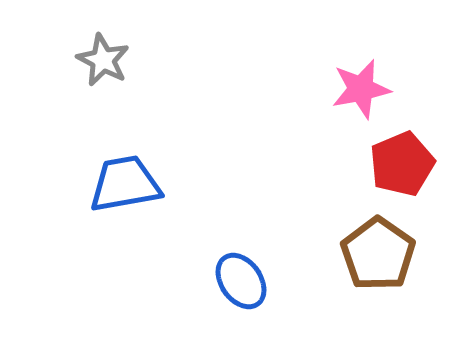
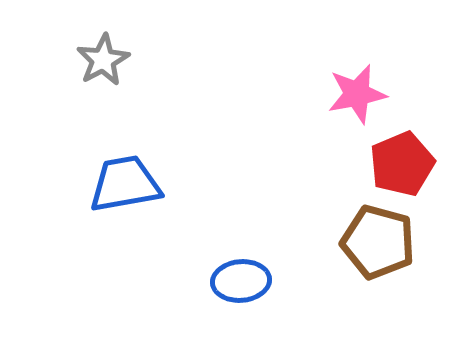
gray star: rotated 16 degrees clockwise
pink star: moved 4 px left, 5 px down
brown pentagon: moved 12 px up; rotated 20 degrees counterclockwise
blue ellipse: rotated 60 degrees counterclockwise
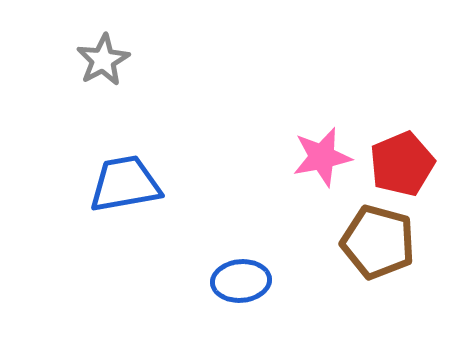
pink star: moved 35 px left, 63 px down
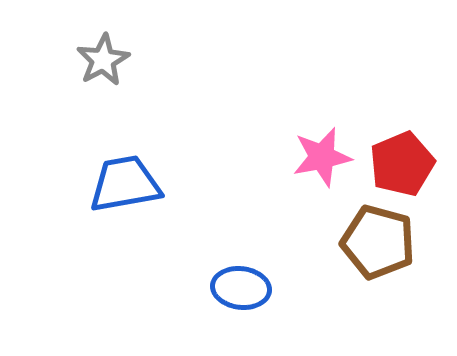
blue ellipse: moved 7 px down; rotated 12 degrees clockwise
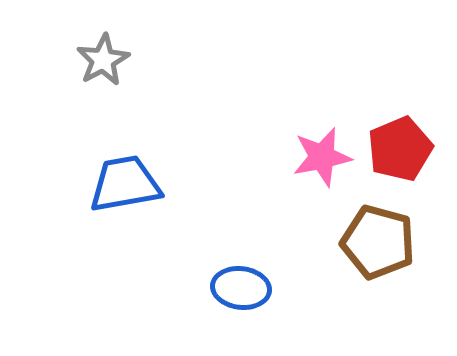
red pentagon: moved 2 px left, 15 px up
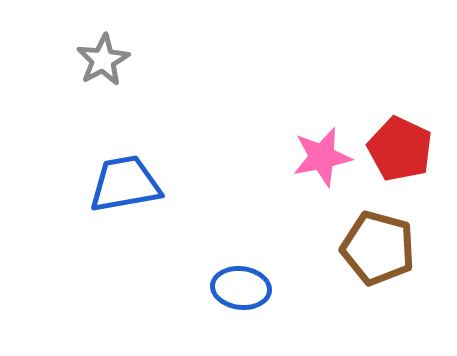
red pentagon: rotated 24 degrees counterclockwise
brown pentagon: moved 6 px down
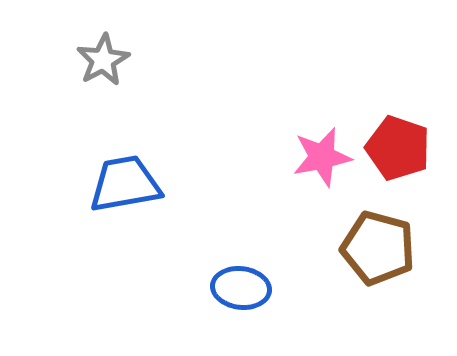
red pentagon: moved 2 px left, 1 px up; rotated 6 degrees counterclockwise
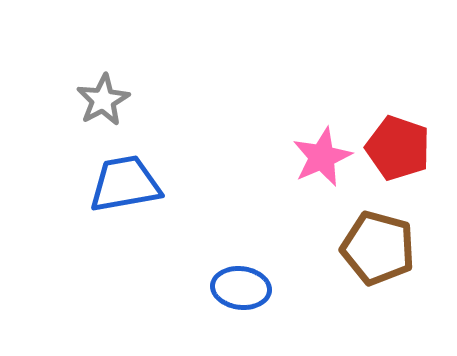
gray star: moved 40 px down
pink star: rotated 12 degrees counterclockwise
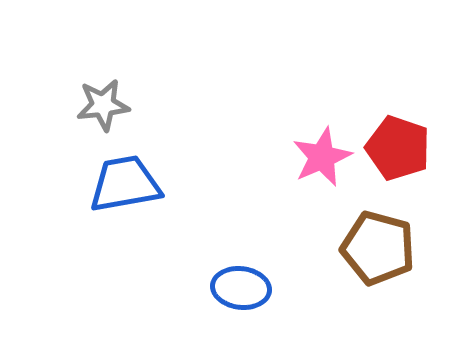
gray star: moved 5 px down; rotated 22 degrees clockwise
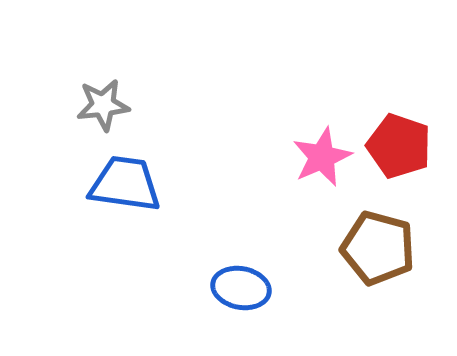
red pentagon: moved 1 px right, 2 px up
blue trapezoid: rotated 18 degrees clockwise
blue ellipse: rotated 4 degrees clockwise
